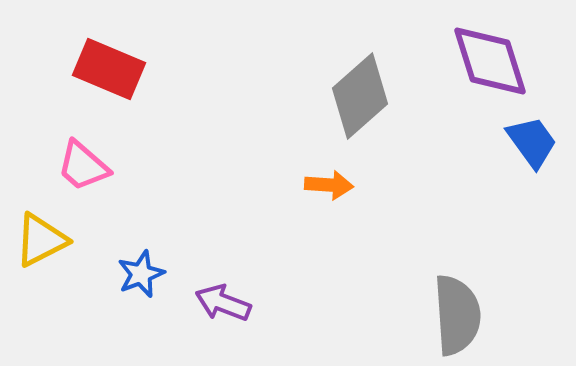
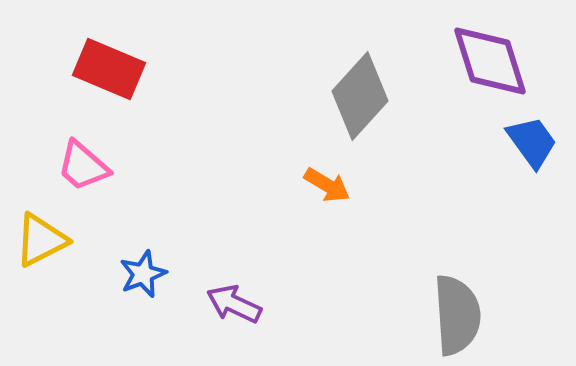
gray diamond: rotated 6 degrees counterclockwise
orange arrow: moved 2 px left; rotated 27 degrees clockwise
blue star: moved 2 px right
purple arrow: moved 11 px right, 1 px down; rotated 4 degrees clockwise
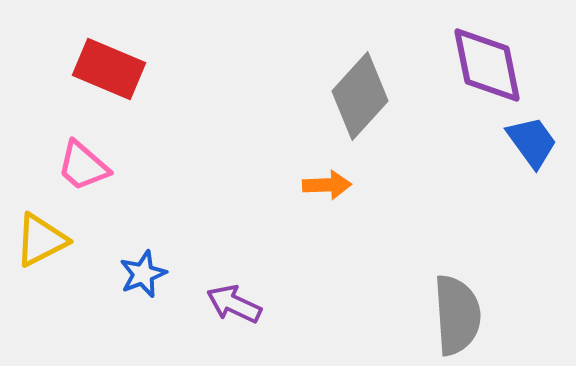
purple diamond: moved 3 px left, 4 px down; rotated 6 degrees clockwise
orange arrow: rotated 33 degrees counterclockwise
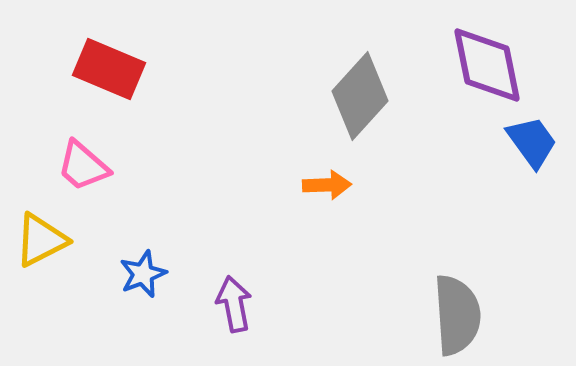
purple arrow: rotated 54 degrees clockwise
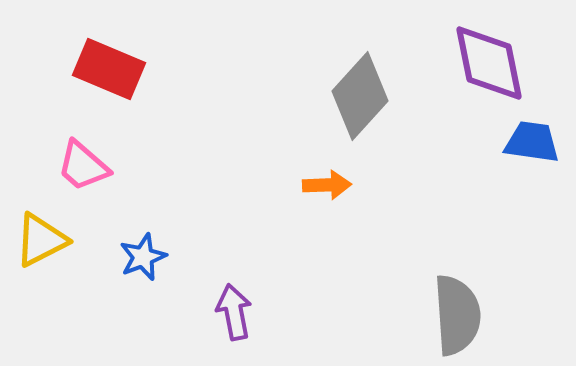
purple diamond: moved 2 px right, 2 px up
blue trapezoid: rotated 46 degrees counterclockwise
blue star: moved 17 px up
purple arrow: moved 8 px down
